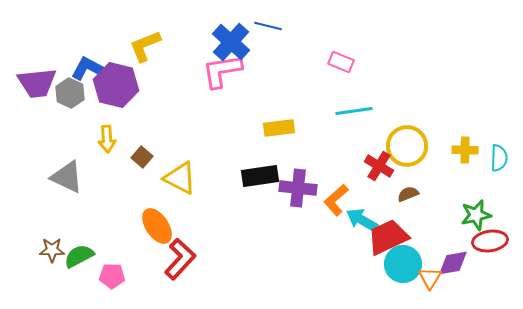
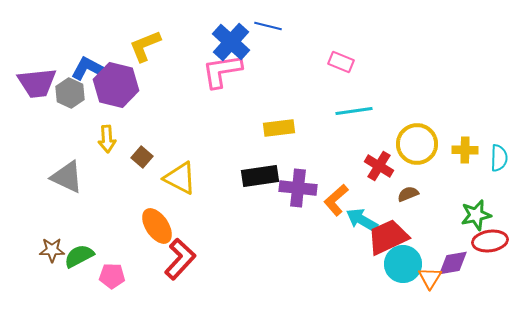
yellow circle: moved 10 px right, 2 px up
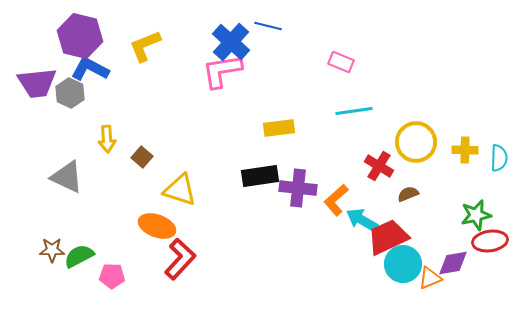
purple hexagon: moved 36 px left, 49 px up
yellow circle: moved 1 px left, 2 px up
yellow triangle: moved 12 px down; rotated 9 degrees counterclockwise
orange ellipse: rotated 36 degrees counterclockwise
orange triangle: rotated 35 degrees clockwise
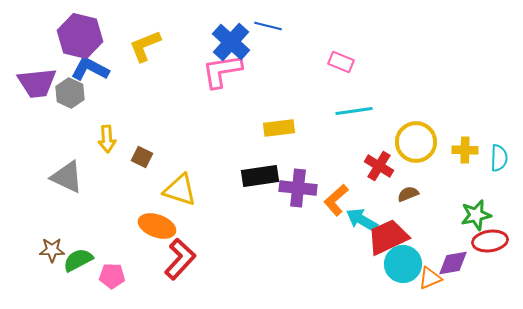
brown square: rotated 15 degrees counterclockwise
green semicircle: moved 1 px left, 4 px down
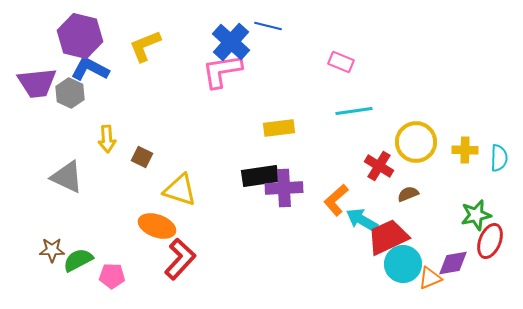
purple cross: moved 14 px left; rotated 9 degrees counterclockwise
red ellipse: rotated 60 degrees counterclockwise
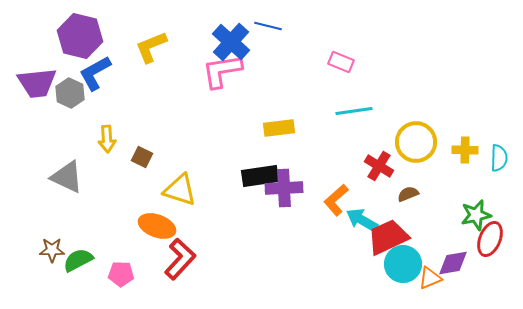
yellow L-shape: moved 6 px right, 1 px down
blue L-shape: moved 5 px right, 4 px down; rotated 57 degrees counterclockwise
red ellipse: moved 2 px up
pink pentagon: moved 9 px right, 2 px up
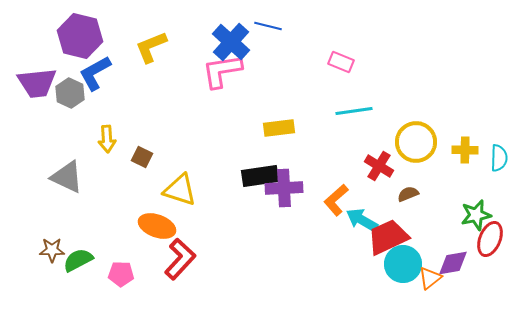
orange triangle: rotated 15 degrees counterclockwise
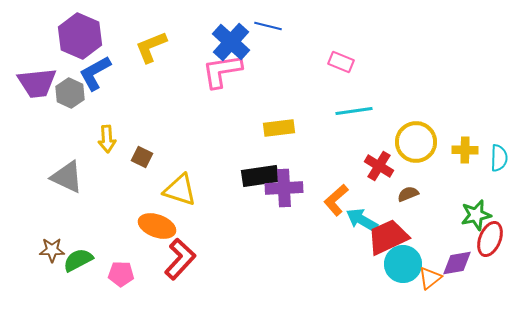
purple hexagon: rotated 9 degrees clockwise
purple diamond: moved 4 px right
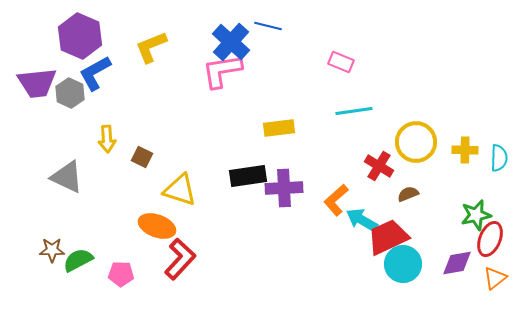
black rectangle: moved 12 px left
orange triangle: moved 65 px right
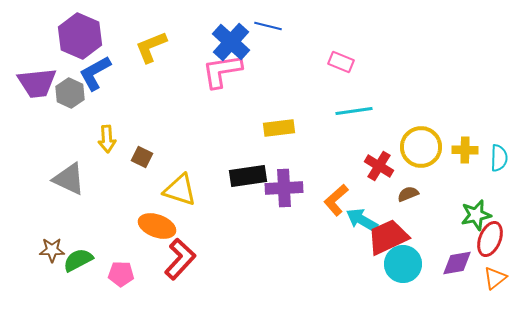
yellow circle: moved 5 px right, 5 px down
gray triangle: moved 2 px right, 2 px down
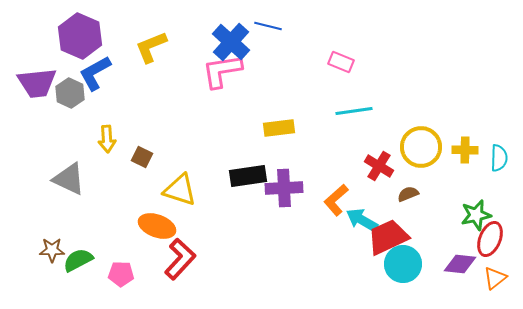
purple diamond: moved 3 px right, 1 px down; rotated 16 degrees clockwise
